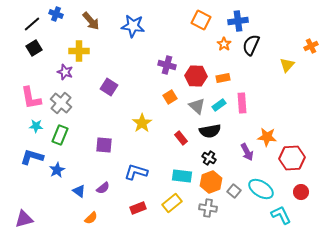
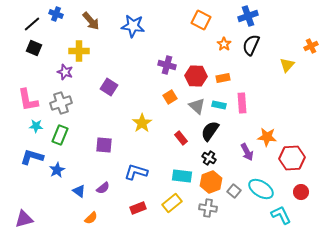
blue cross at (238, 21): moved 10 px right, 5 px up; rotated 12 degrees counterclockwise
black square at (34, 48): rotated 35 degrees counterclockwise
pink L-shape at (31, 98): moved 3 px left, 2 px down
gray cross at (61, 103): rotated 30 degrees clockwise
cyan rectangle at (219, 105): rotated 48 degrees clockwise
black semicircle at (210, 131): rotated 135 degrees clockwise
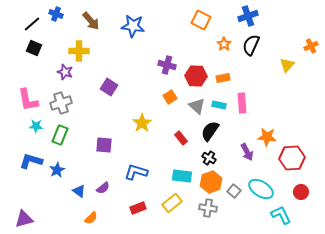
blue L-shape at (32, 157): moved 1 px left, 4 px down
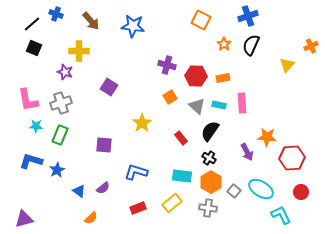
orange hexagon at (211, 182): rotated 10 degrees counterclockwise
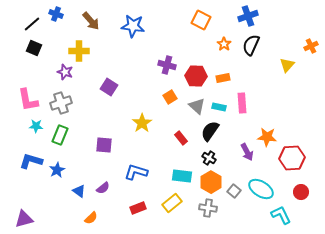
cyan rectangle at (219, 105): moved 2 px down
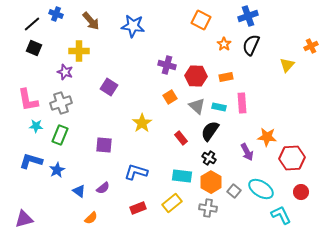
orange rectangle at (223, 78): moved 3 px right, 1 px up
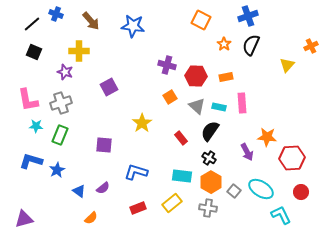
black square at (34, 48): moved 4 px down
purple square at (109, 87): rotated 30 degrees clockwise
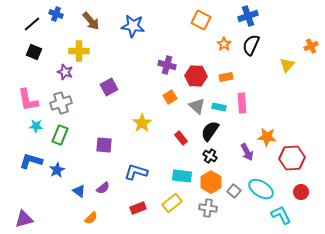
black cross at (209, 158): moved 1 px right, 2 px up
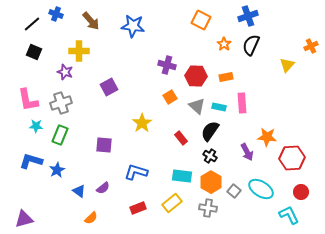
cyan L-shape at (281, 215): moved 8 px right
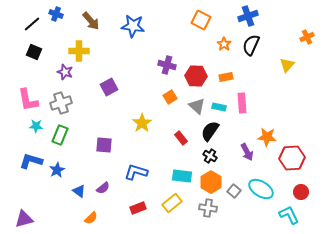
orange cross at (311, 46): moved 4 px left, 9 px up
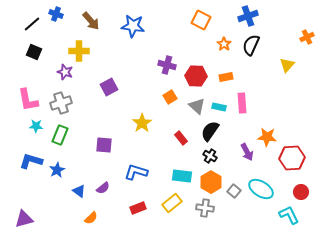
gray cross at (208, 208): moved 3 px left
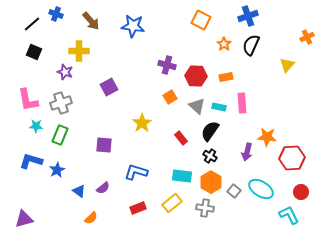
purple arrow at (247, 152): rotated 42 degrees clockwise
